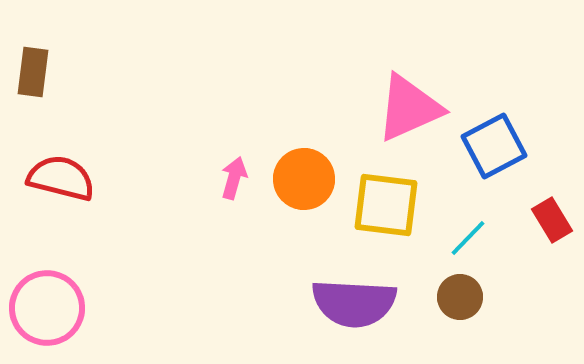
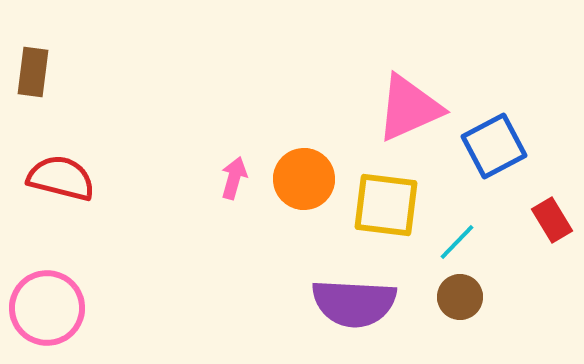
cyan line: moved 11 px left, 4 px down
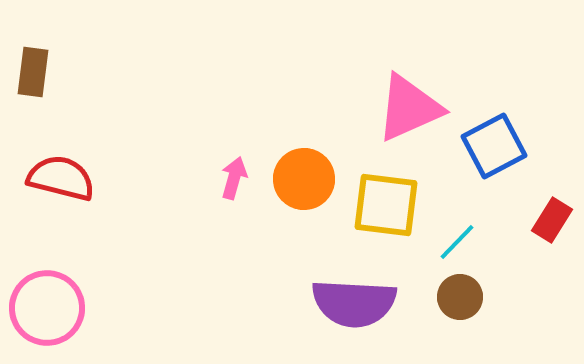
red rectangle: rotated 63 degrees clockwise
